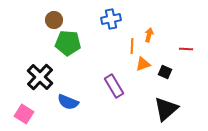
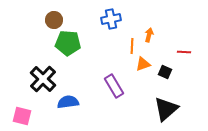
red line: moved 2 px left, 3 px down
black cross: moved 3 px right, 2 px down
blue semicircle: rotated 150 degrees clockwise
pink square: moved 2 px left, 2 px down; rotated 18 degrees counterclockwise
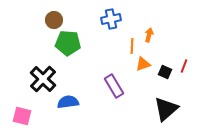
red line: moved 14 px down; rotated 72 degrees counterclockwise
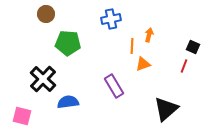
brown circle: moved 8 px left, 6 px up
black square: moved 28 px right, 25 px up
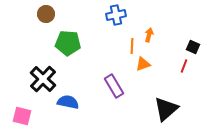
blue cross: moved 5 px right, 4 px up
blue semicircle: rotated 20 degrees clockwise
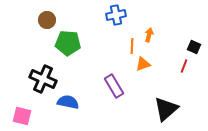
brown circle: moved 1 px right, 6 px down
black square: moved 1 px right
black cross: rotated 20 degrees counterclockwise
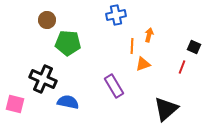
red line: moved 2 px left, 1 px down
pink square: moved 7 px left, 12 px up
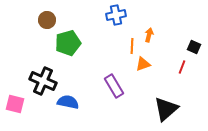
green pentagon: rotated 20 degrees counterclockwise
black cross: moved 2 px down
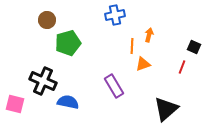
blue cross: moved 1 px left
